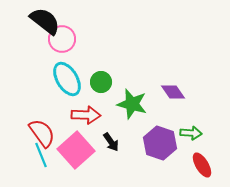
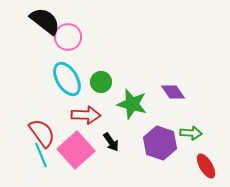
pink circle: moved 6 px right, 2 px up
red ellipse: moved 4 px right, 1 px down
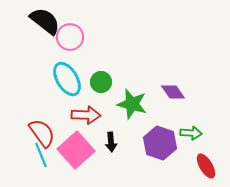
pink circle: moved 2 px right
black arrow: rotated 30 degrees clockwise
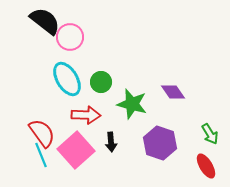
green arrow: moved 19 px right, 1 px down; rotated 55 degrees clockwise
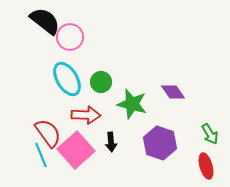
red semicircle: moved 6 px right
red ellipse: rotated 15 degrees clockwise
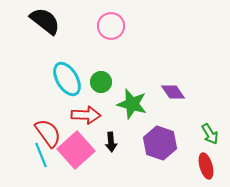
pink circle: moved 41 px right, 11 px up
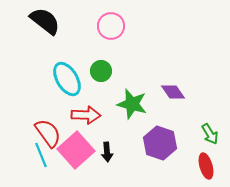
green circle: moved 11 px up
black arrow: moved 4 px left, 10 px down
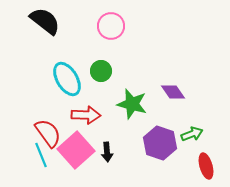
green arrow: moved 18 px left; rotated 80 degrees counterclockwise
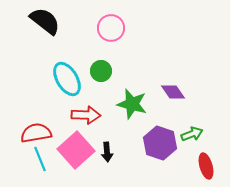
pink circle: moved 2 px down
red semicircle: moved 12 px left; rotated 64 degrees counterclockwise
cyan line: moved 1 px left, 4 px down
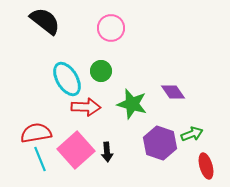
red arrow: moved 8 px up
